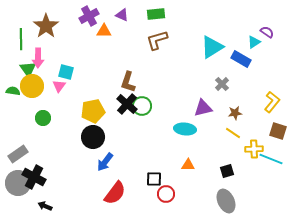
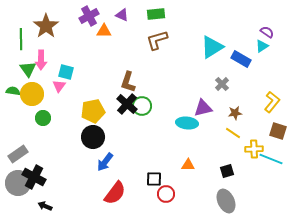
cyan triangle at (254, 42): moved 8 px right, 4 px down
pink arrow at (38, 58): moved 3 px right, 2 px down
yellow circle at (32, 86): moved 8 px down
cyan ellipse at (185, 129): moved 2 px right, 6 px up
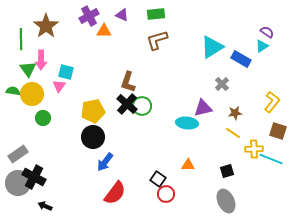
black square at (154, 179): moved 4 px right; rotated 35 degrees clockwise
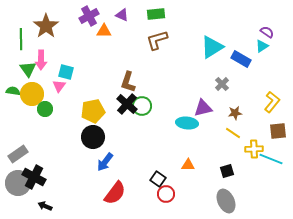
green circle at (43, 118): moved 2 px right, 9 px up
brown square at (278, 131): rotated 24 degrees counterclockwise
